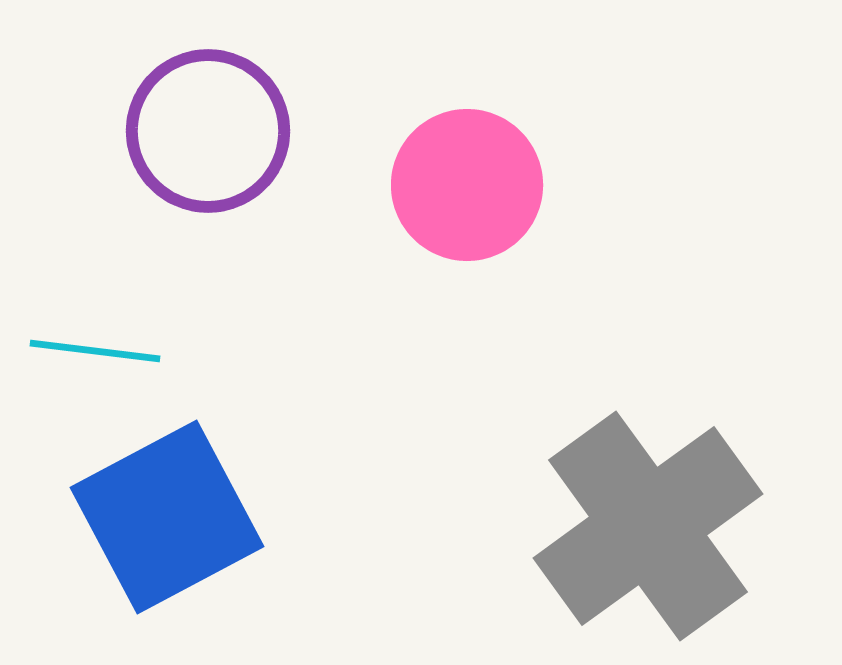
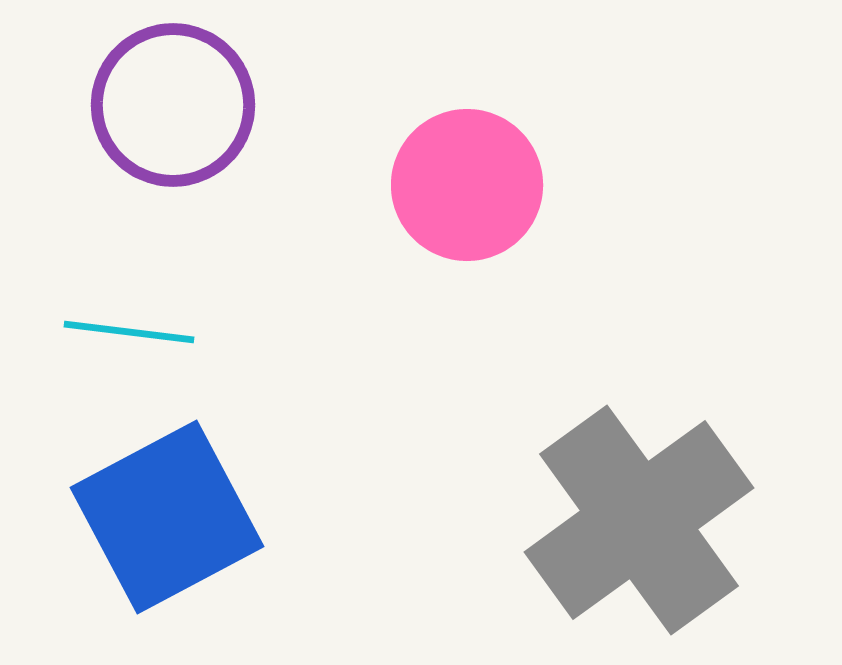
purple circle: moved 35 px left, 26 px up
cyan line: moved 34 px right, 19 px up
gray cross: moved 9 px left, 6 px up
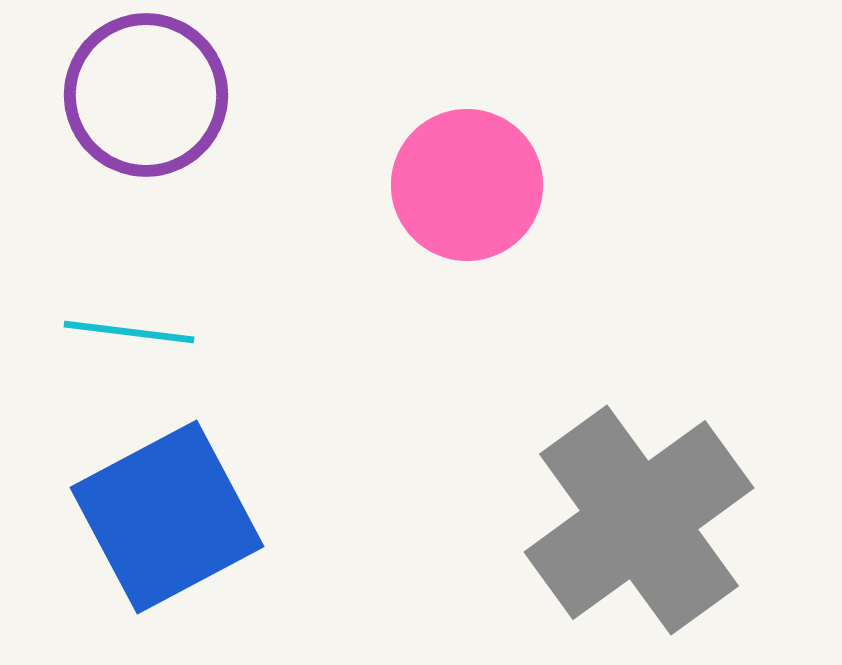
purple circle: moved 27 px left, 10 px up
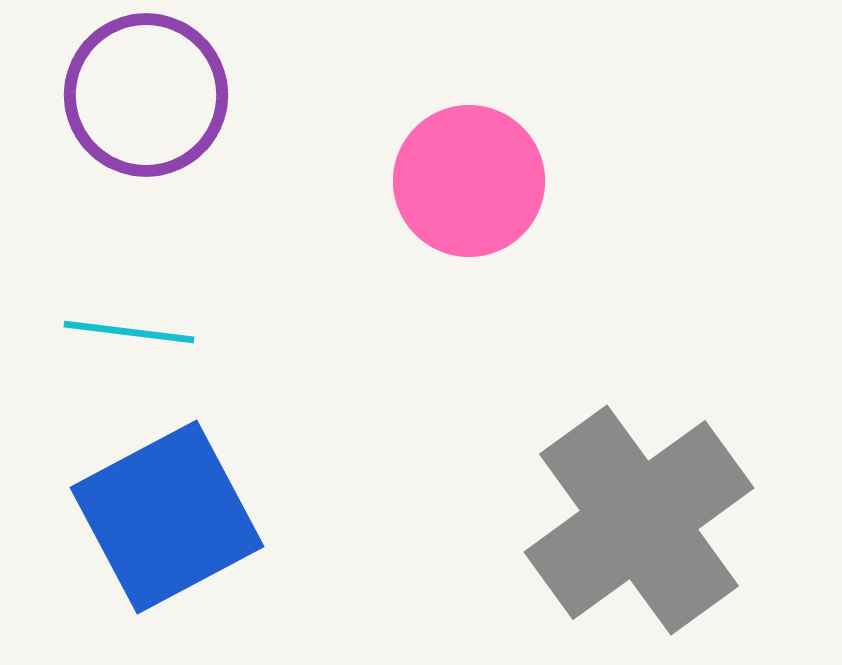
pink circle: moved 2 px right, 4 px up
